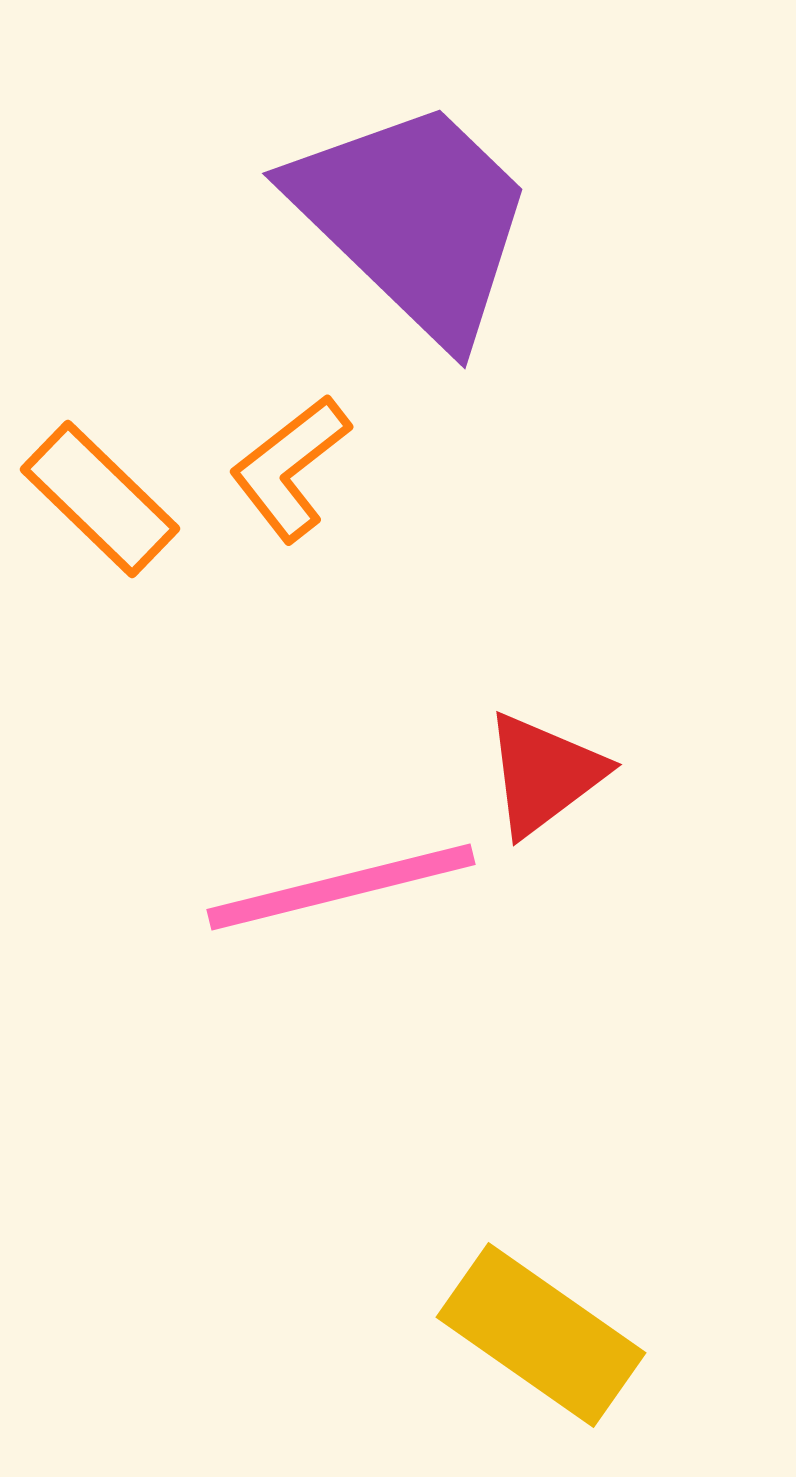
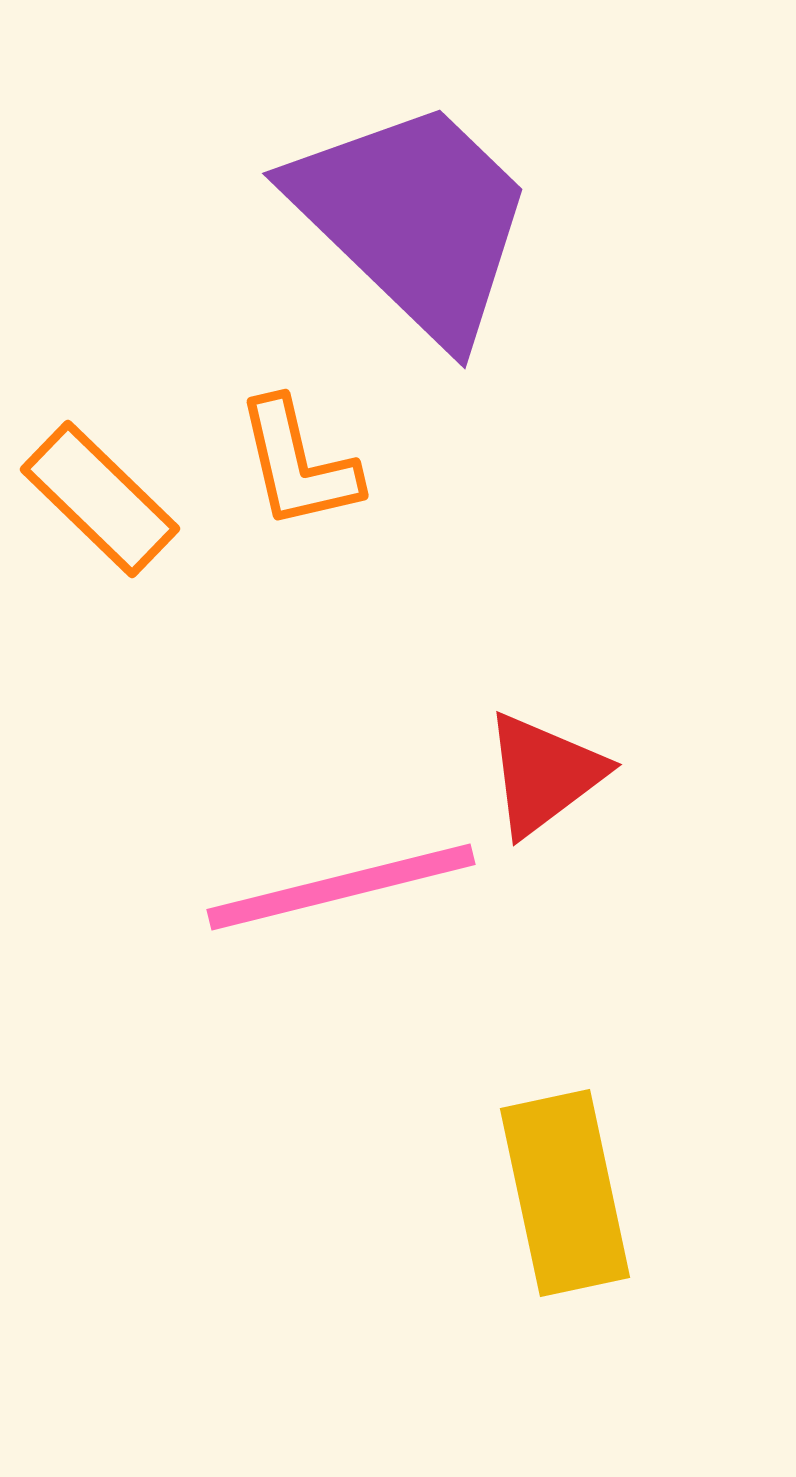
orange L-shape: moved 8 px right, 4 px up; rotated 65 degrees counterclockwise
yellow rectangle: moved 24 px right, 142 px up; rotated 43 degrees clockwise
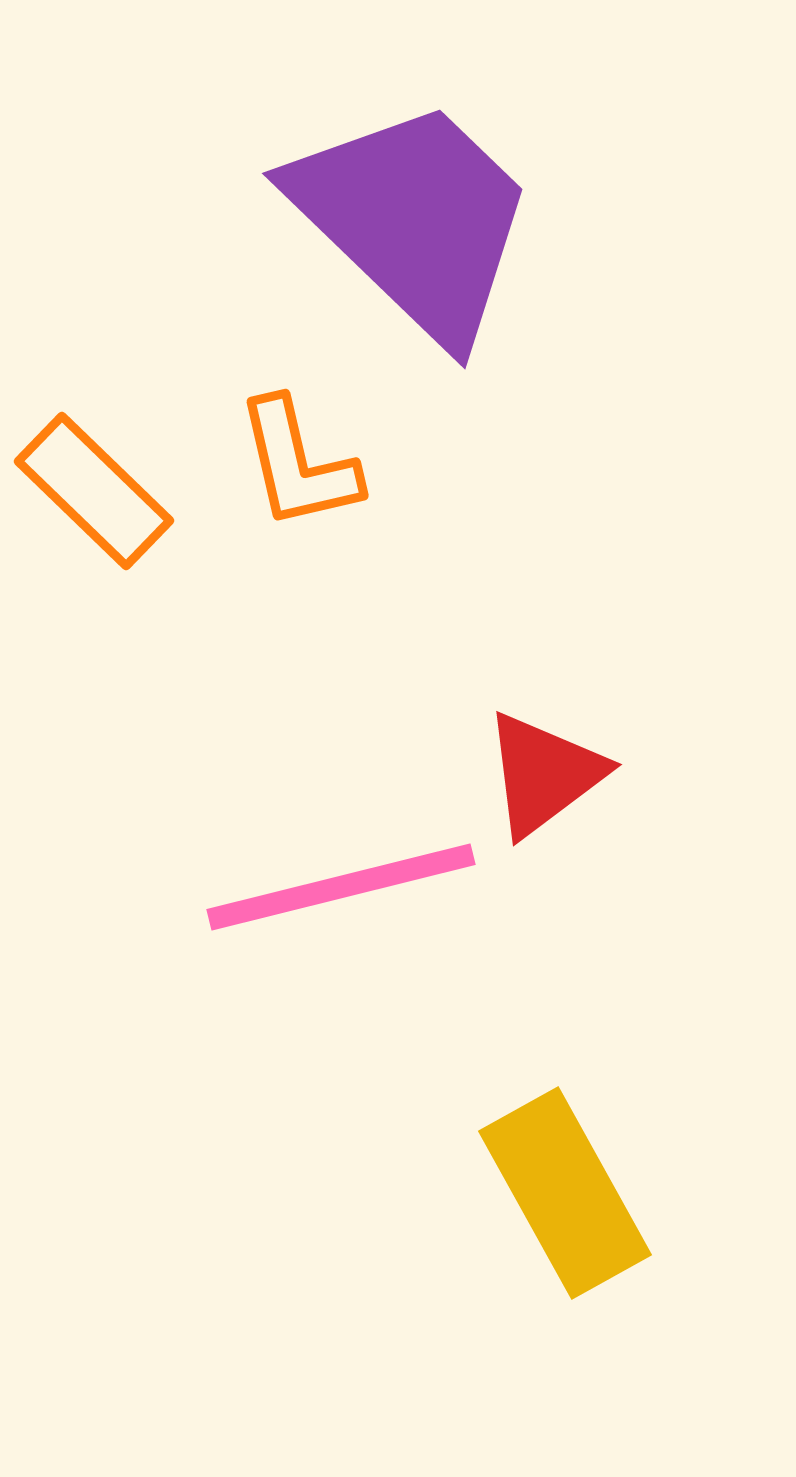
orange rectangle: moved 6 px left, 8 px up
yellow rectangle: rotated 17 degrees counterclockwise
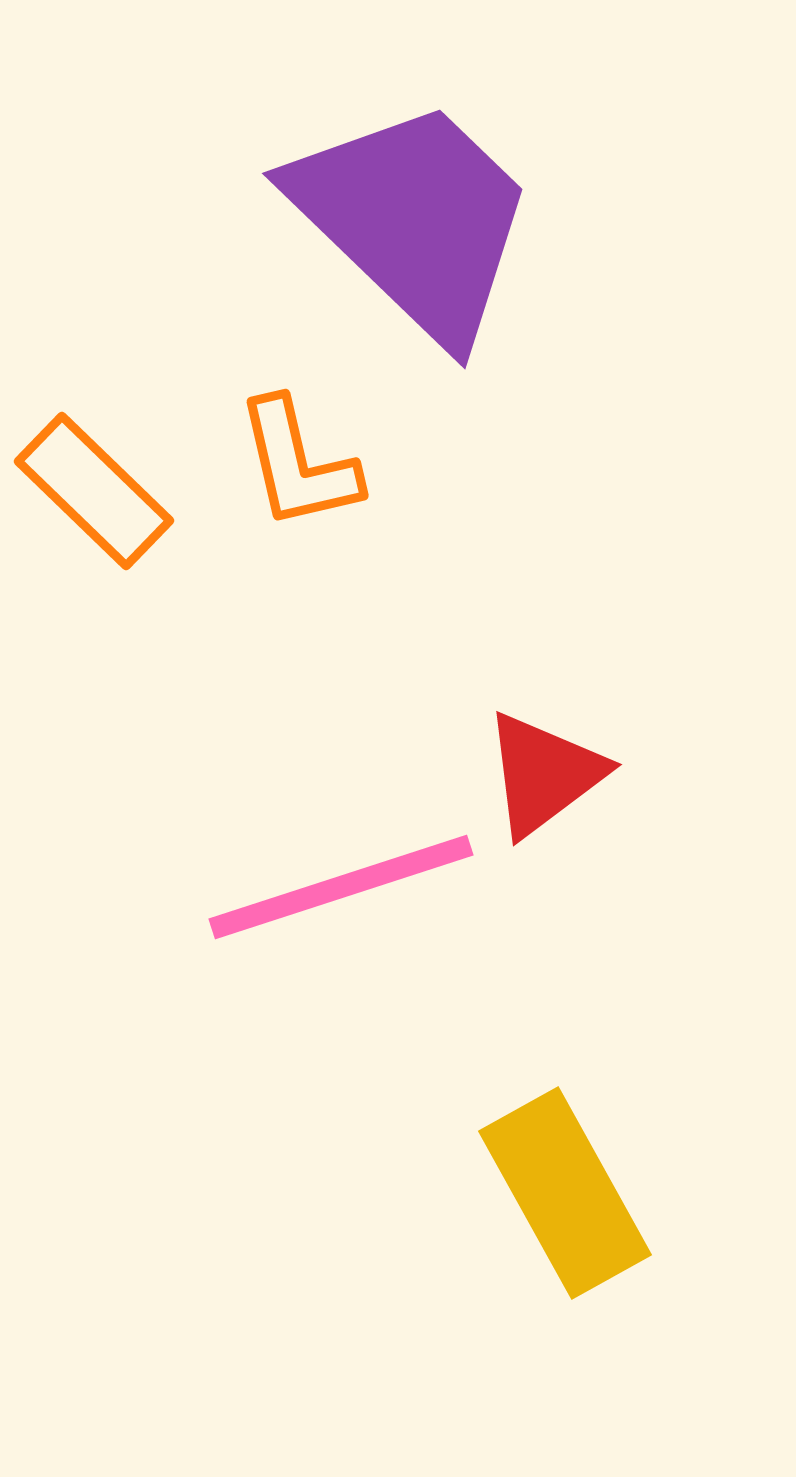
pink line: rotated 4 degrees counterclockwise
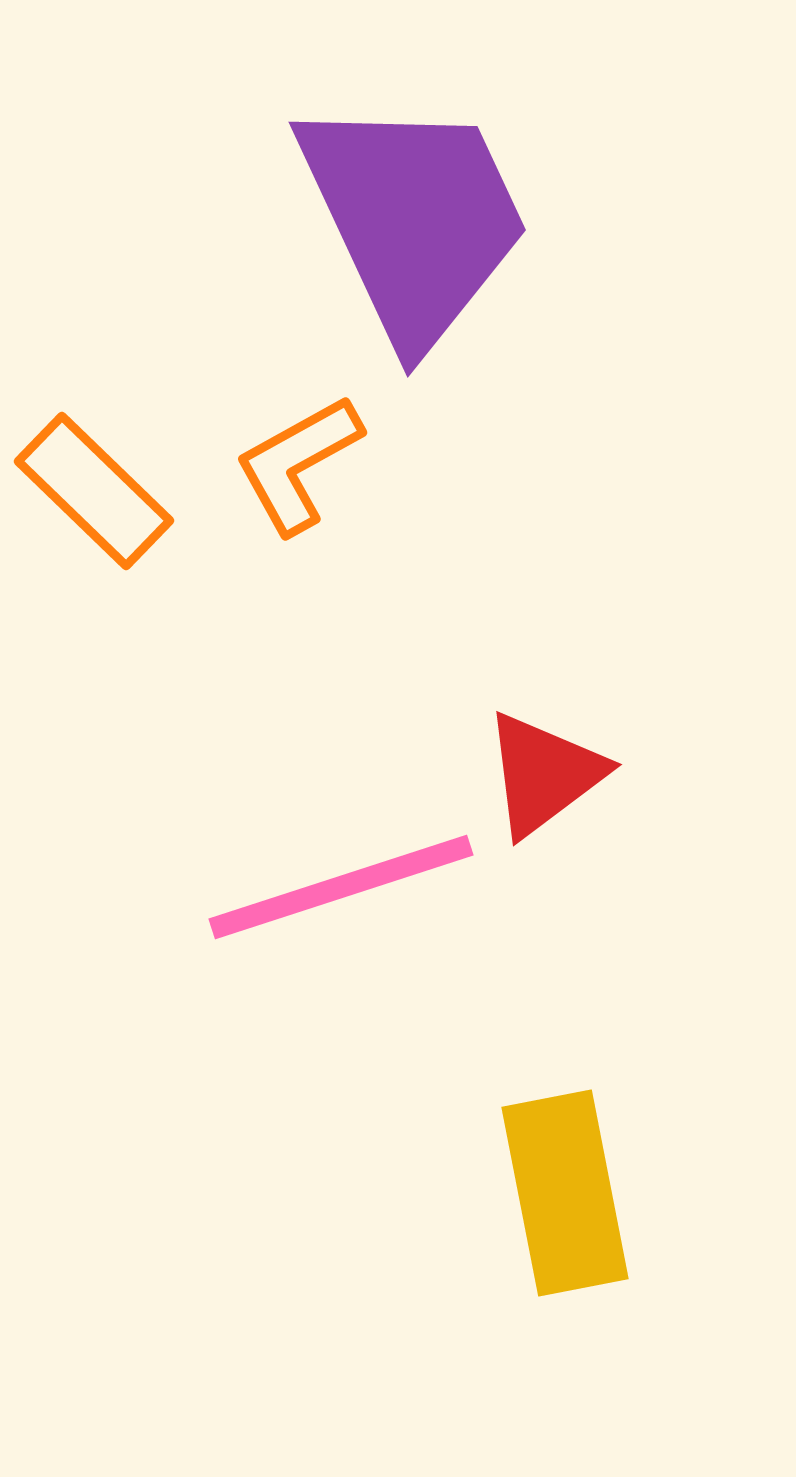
purple trapezoid: rotated 21 degrees clockwise
orange L-shape: rotated 74 degrees clockwise
yellow rectangle: rotated 18 degrees clockwise
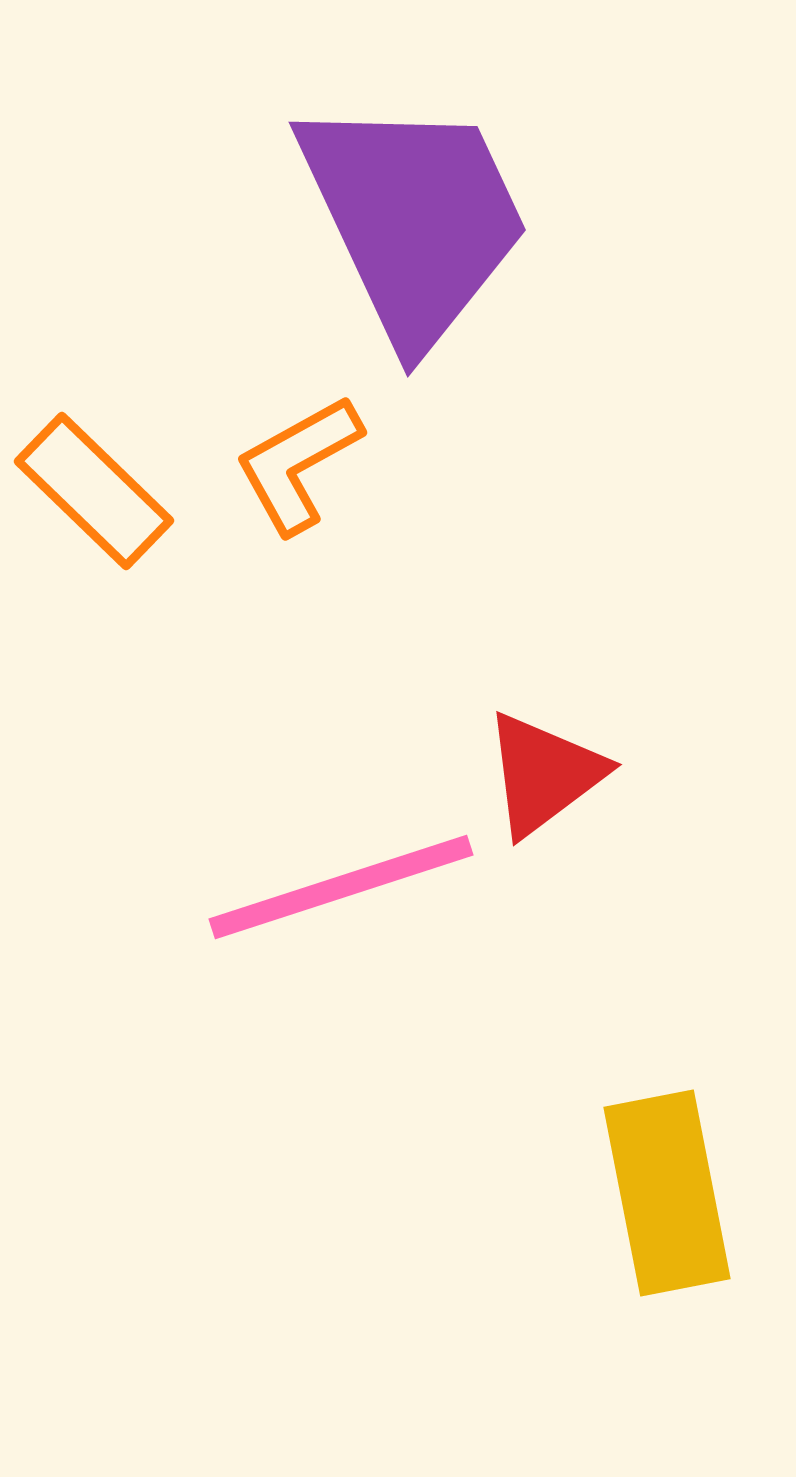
yellow rectangle: moved 102 px right
